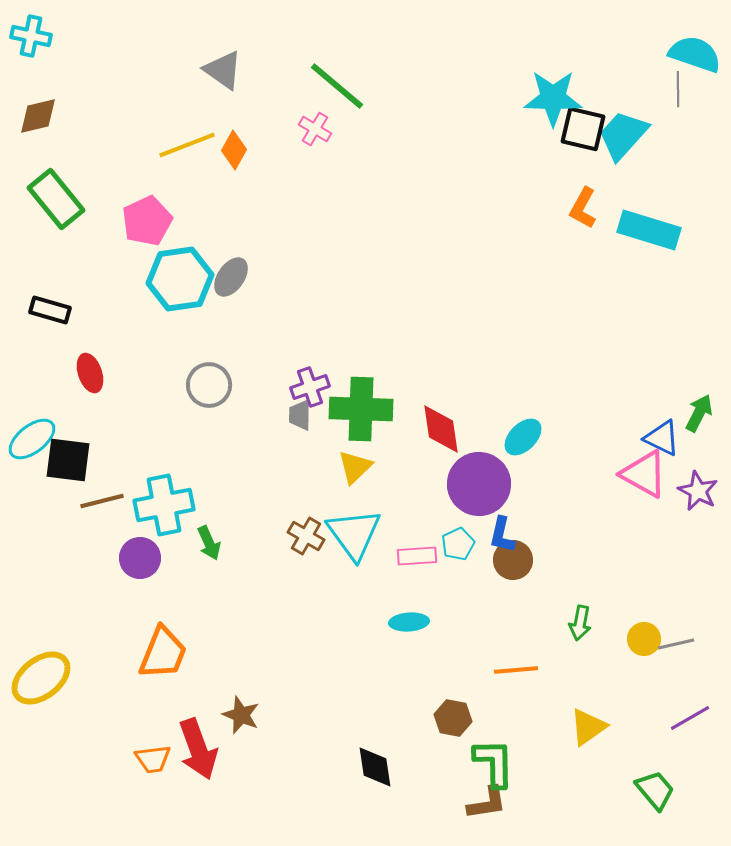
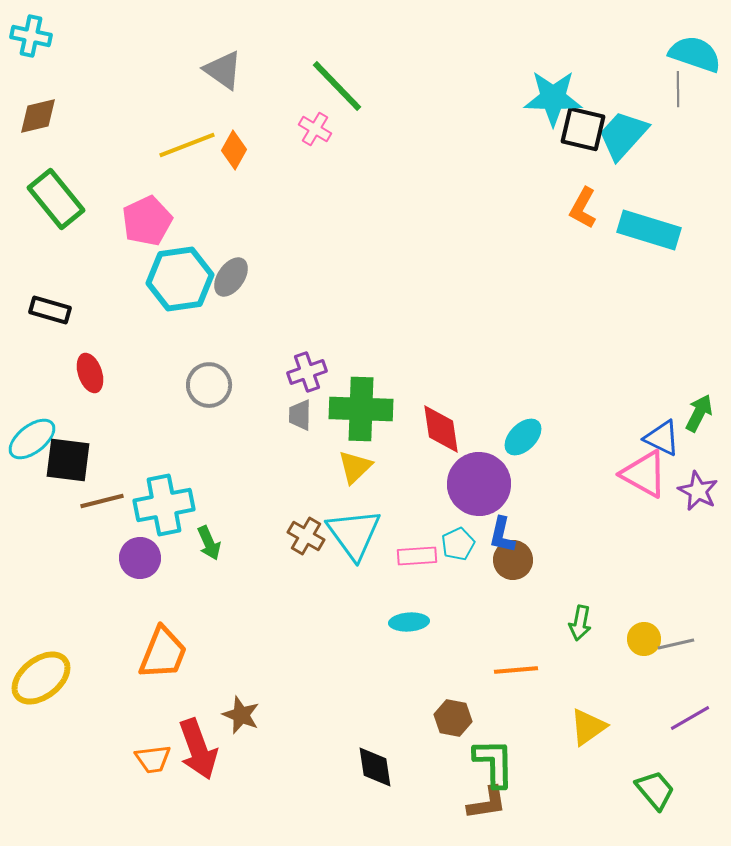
green line at (337, 86): rotated 6 degrees clockwise
purple cross at (310, 387): moved 3 px left, 15 px up
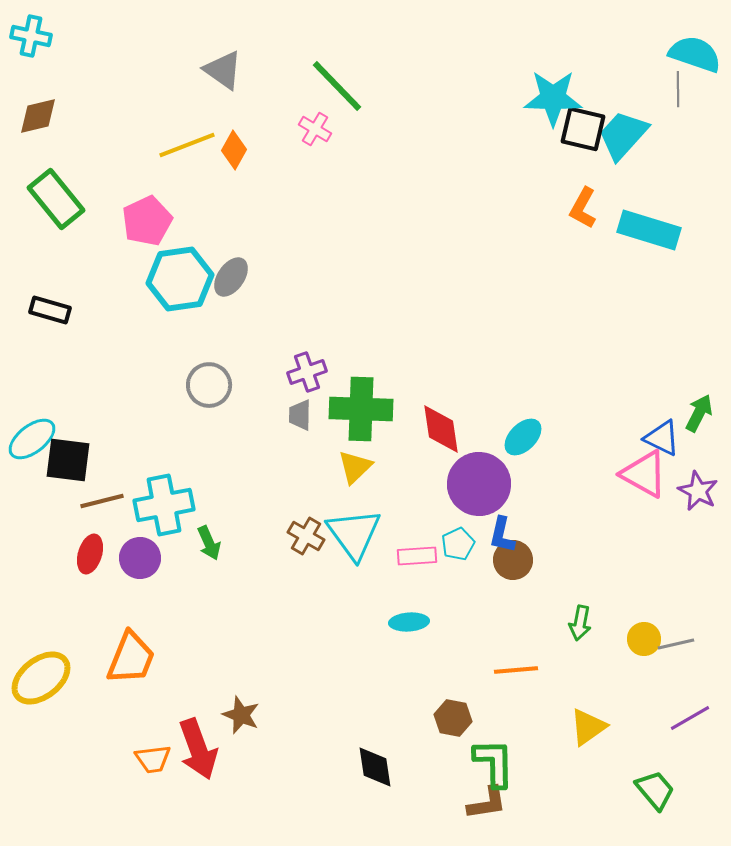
red ellipse at (90, 373): moved 181 px down; rotated 36 degrees clockwise
orange trapezoid at (163, 653): moved 32 px left, 5 px down
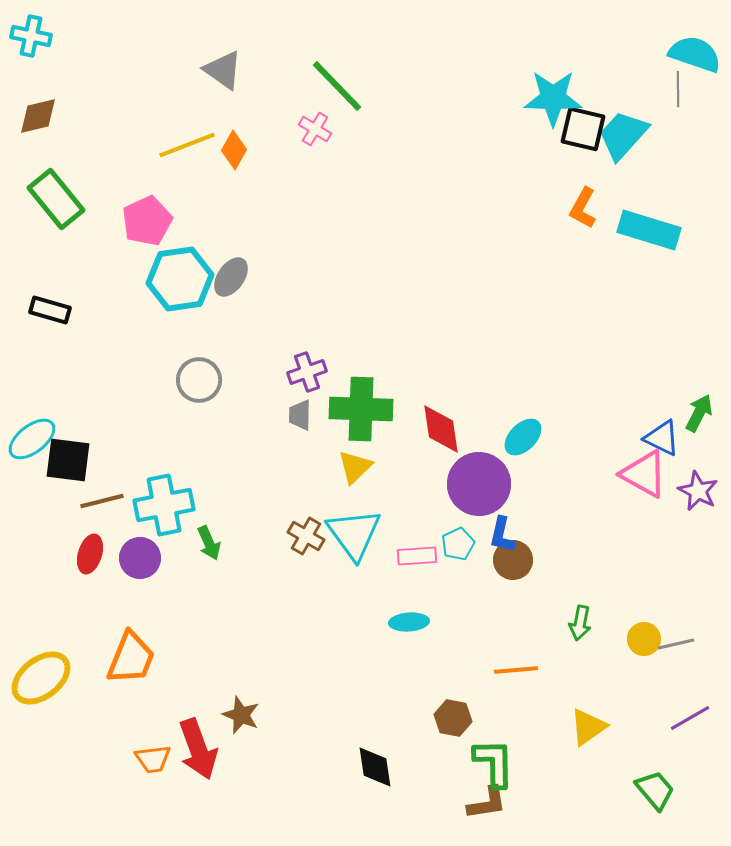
gray circle at (209, 385): moved 10 px left, 5 px up
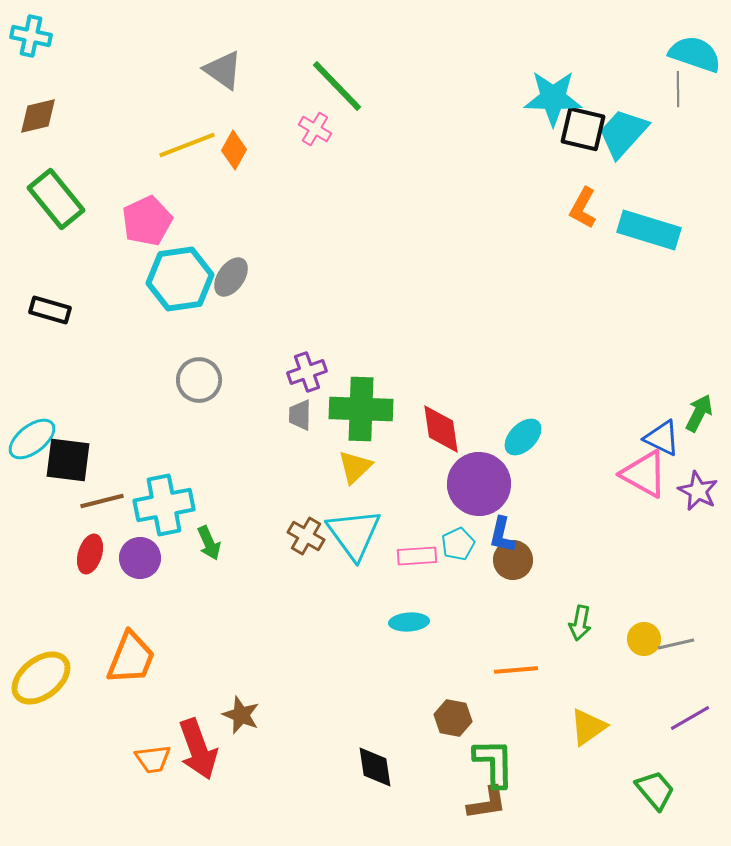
cyan trapezoid at (623, 135): moved 2 px up
